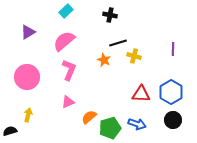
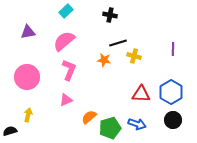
purple triangle: rotated 21 degrees clockwise
orange star: rotated 16 degrees counterclockwise
pink triangle: moved 2 px left, 2 px up
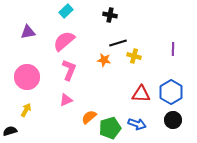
yellow arrow: moved 2 px left, 5 px up; rotated 16 degrees clockwise
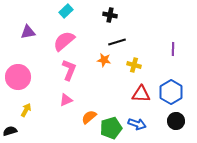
black line: moved 1 px left, 1 px up
yellow cross: moved 9 px down
pink circle: moved 9 px left
black circle: moved 3 px right, 1 px down
green pentagon: moved 1 px right
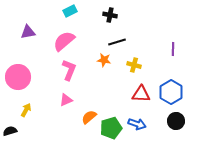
cyan rectangle: moved 4 px right; rotated 16 degrees clockwise
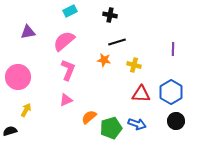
pink L-shape: moved 1 px left
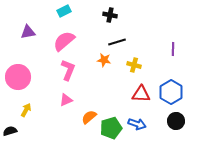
cyan rectangle: moved 6 px left
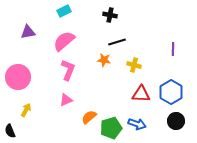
black semicircle: rotated 96 degrees counterclockwise
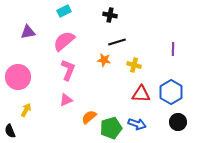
black circle: moved 2 px right, 1 px down
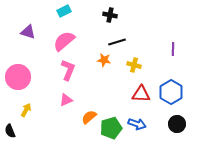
purple triangle: rotated 28 degrees clockwise
black circle: moved 1 px left, 2 px down
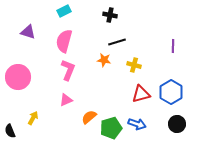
pink semicircle: rotated 35 degrees counterclockwise
purple line: moved 3 px up
red triangle: rotated 18 degrees counterclockwise
yellow arrow: moved 7 px right, 8 px down
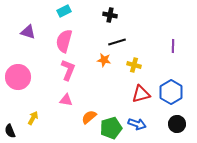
pink triangle: rotated 32 degrees clockwise
